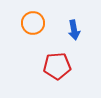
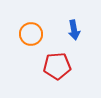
orange circle: moved 2 px left, 11 px down
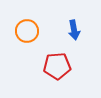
orange circle: moved 4 px left, 3 px up
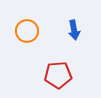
red pentagon: moved 1 px right, 9 px down
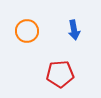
red pentagon: moved 2 px right, 1 px up
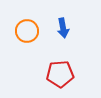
blue arrow: moved 11 px left, 2 px up
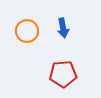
red pentagon: moved 3 px right
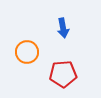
orange circle: moved 21 px down
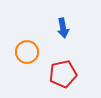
red pentagon: rotated 8 degrees counterclockwise
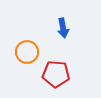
red pentagon: moved 7 px left; rotated 16 degrees clockwise
